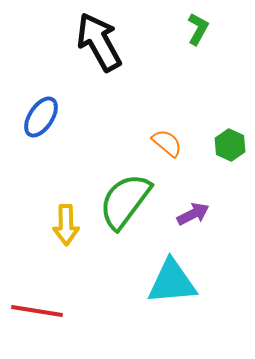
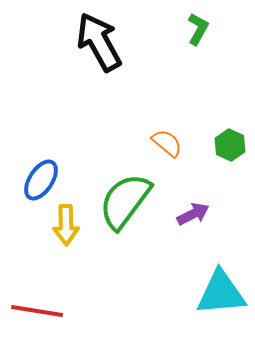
blue ellipse: moved 63 px down
cyan triangle: moved 49 px right, 11 px down
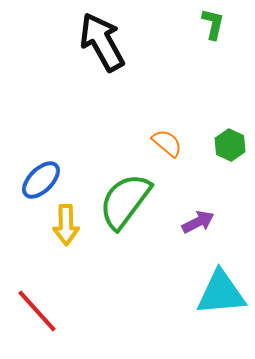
green L-shape: moved 15 px right, 5 px up; rotated 16 degrees counterclockwise
black arrow: moved 3 px right
blue ellipse: rotated 12 degrees clockwise
purple arrow: moved 5 px right, 8 px down
red line: rotated 39 degrees clockwise
